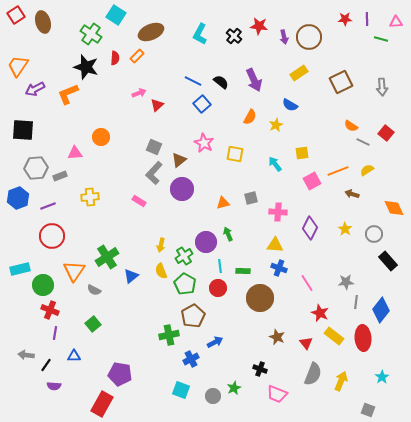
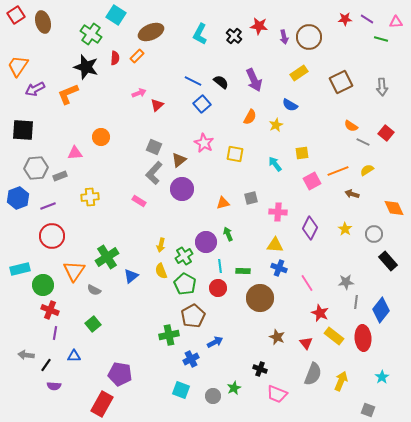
purple line at (367, 19): rotated 56 degrees counterclockwise
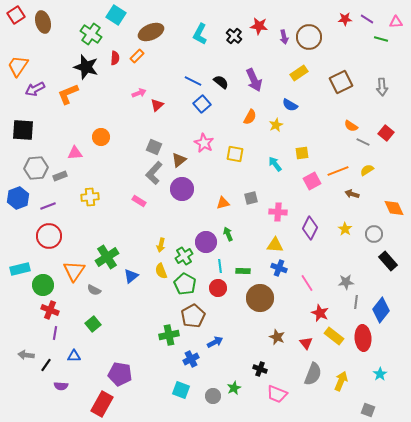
red circle at (52, 236): moved 3 px left
cyan star at (382, 377): moved 2 px left, 3 px up
purple semicircle at (54, 386): moved 7 px right
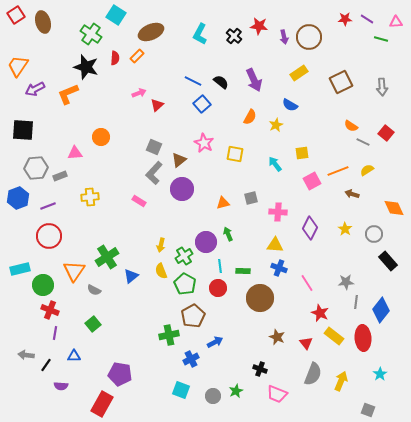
green star at (234, 388): moved 2 px right, 3 px down
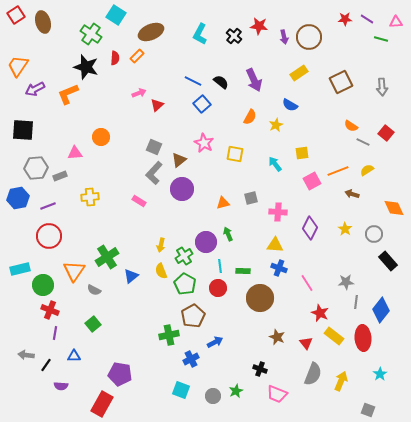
blue hexagon at (18, 198): rotated 10 degrees clockwise
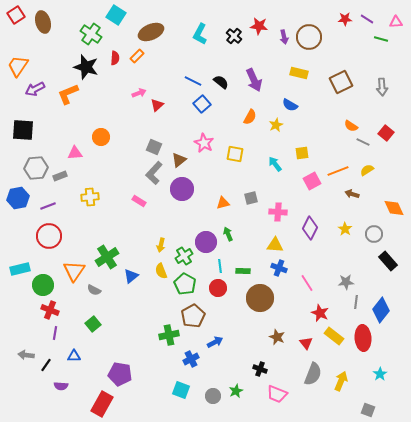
yellow rectangle at (299, 73): rotated 48 degrees clockwise
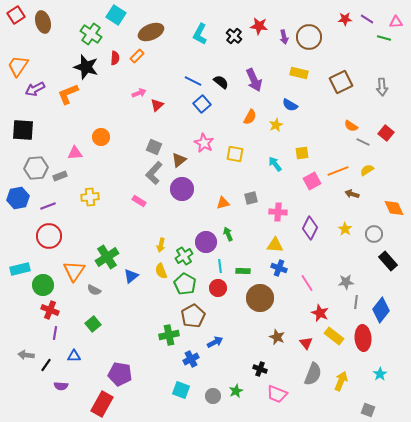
green line at (381, 39): moved 3 px right, 1 px up
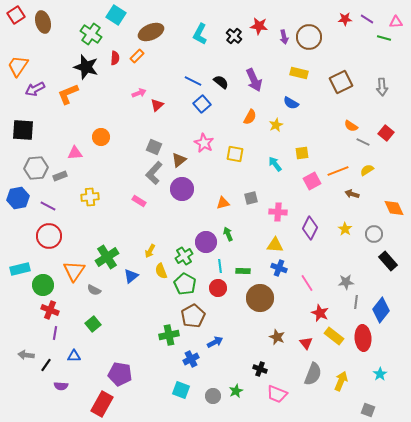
blue semicircle at (290, 105): moved 1 px right, 2 px up
purple line at (48, 206): rotated 49 degrees clockwise
yellow arrow at (161, 245): moved 11 px left, 6 px down; rotated 16 degrees clockwise
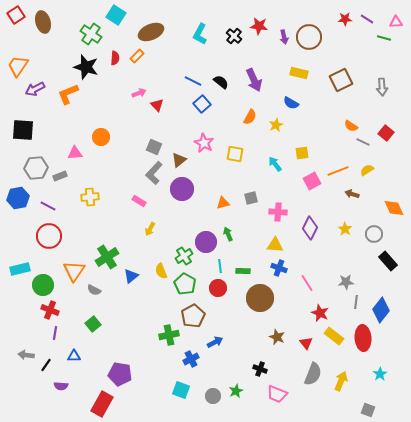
brown square at (341, 82): moved 2 px up
red triangle at (157, 105): rotated 32 degrees counterclockwise
yellow arrow at (150, 251): moved 22 px up
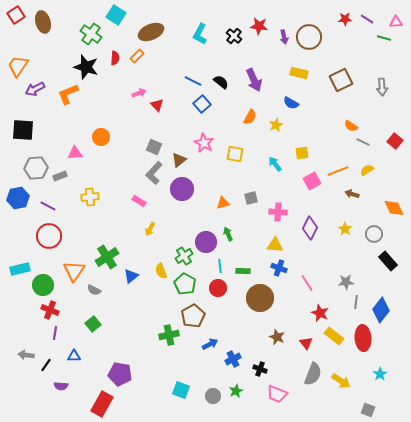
red square at (386, 133): moved 9 px right, 8 px down
blue arrow at (215, 342): moved 5 px left, 2 px down
blue cross at (191, 359): moved 42 px right
yellow arrow at (341, 381): rotated 102 degrees clockwise
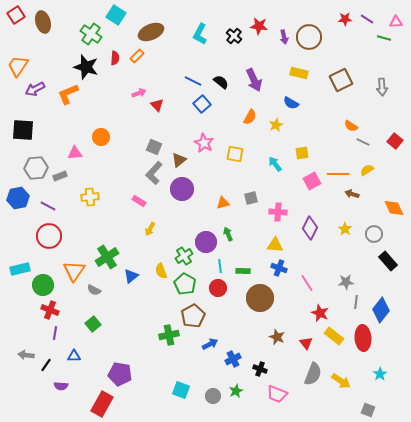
orange line at (338, 171): moved 3 px down; rotated 20 degrees clockwise
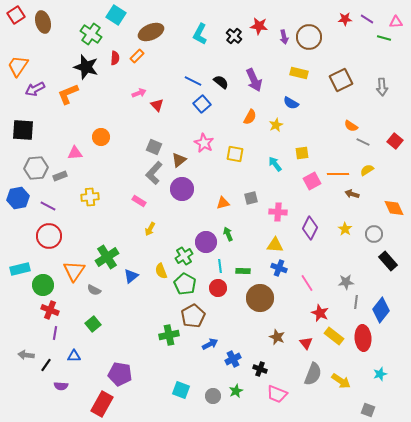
cyan star at (380, 374): rotated 16 degrees clockwise
